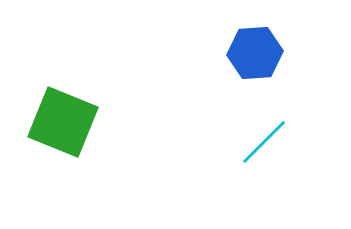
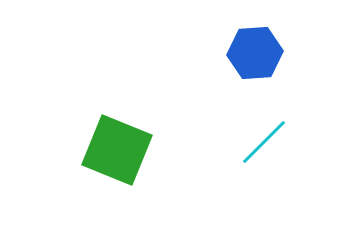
green square: moved 54 px right, 28 px down
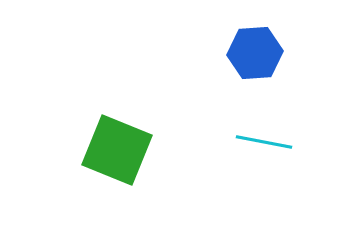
cyan line: rotated 56 degrees clockwise
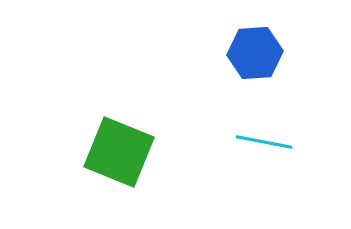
green square: moved 2 px right, 2 px down
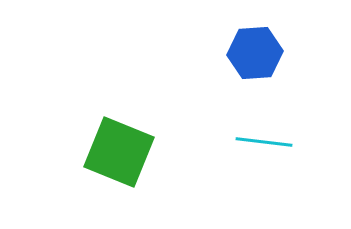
cyan line: rotated 4 degrees counterclockwise
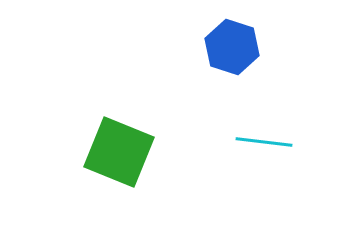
blue hexagon: moved 23 px left, 6 px up; rotated 22 degrees clockwise
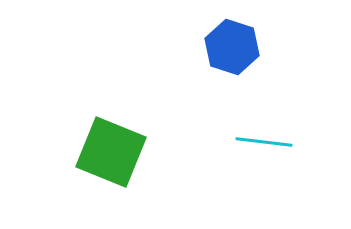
green square: moved 8 px left
